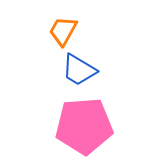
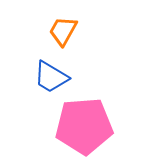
blue trapezoid: moved 28 px left, 7 px down
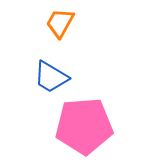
orange trapezoid: moved 3 px left, 8 px up
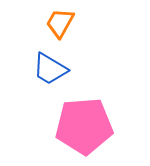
blue trapezoid: moved 1 px left, 8 px up
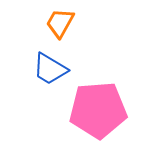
pink pentagon: moved 14 px right, 16 px up
